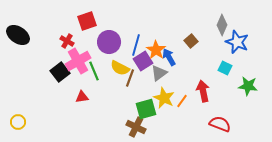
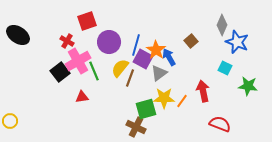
purple square: moved 2 px up; rotated 30 degrees counterclockwise
yellow semicircle: rotated 102 degrees clockwise
yellow star: rotated 25 degrees counterclockwise
yellow circle: moved 8 px left, 1 px up
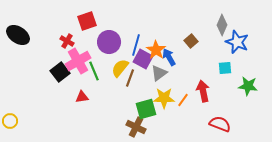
cyan square: rotated 32 degrees counterclockwise
orange line: moved 1 px right, 1 px up
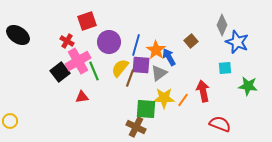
purple square: moved 2 px left, 6 px down; rotated 24 degrees counterclockwise
green square: rotated 20 degrees clockwise
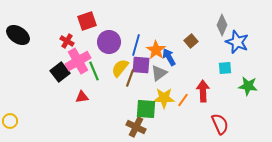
red arrow: rotated 10 degrees clockwise
red semicircle: rotated 45 degrees clockwise
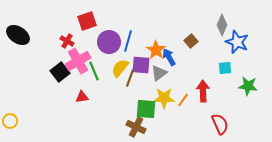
blue line: moved 8 px left, 4 px up
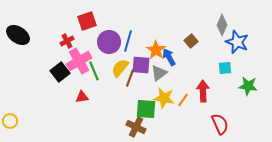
red cross: rotated 32 degrees clockwise
pink cross: moved 1 px right
yellow star: rotated 10 degrees clockwise
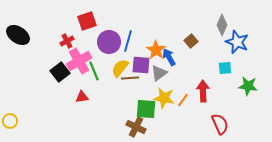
brown line: rotated 66 degrees clockwise
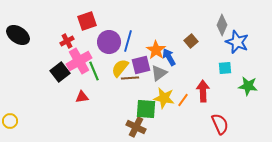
purple square: rotated 18 degrees counterclockwise
